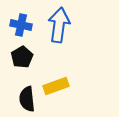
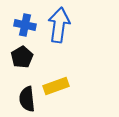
blue cross: moved 4 px right
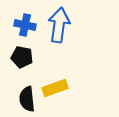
black pentagon: rotated 30 degrees counterclockwise
yellow rectangle: moved 1 px left, 2 px down
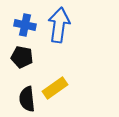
yellow rectangle: rotated 15 degrees counterclockwise
